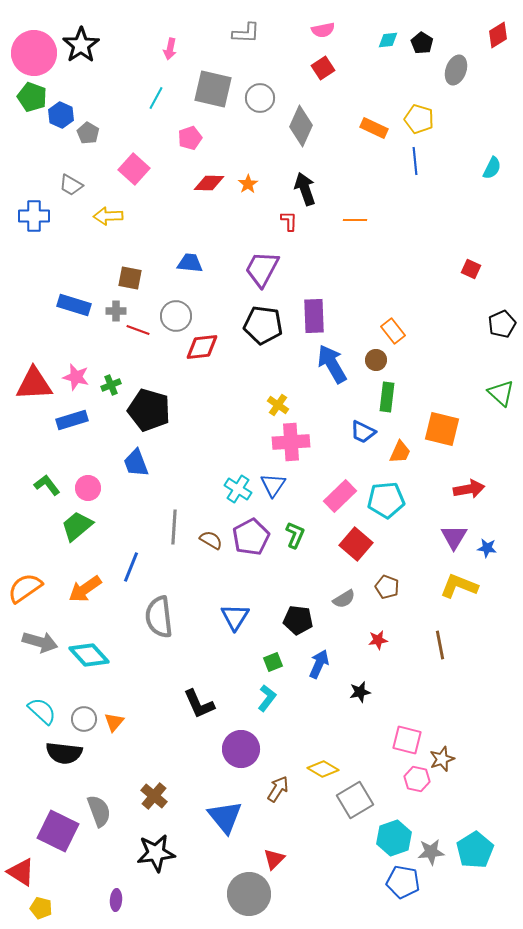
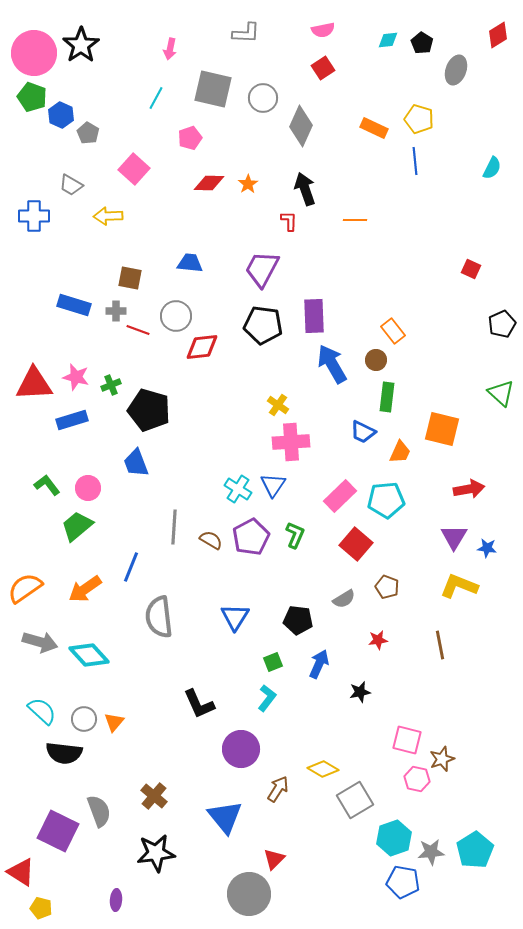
gray circle at (260, 98): moved 3 px right
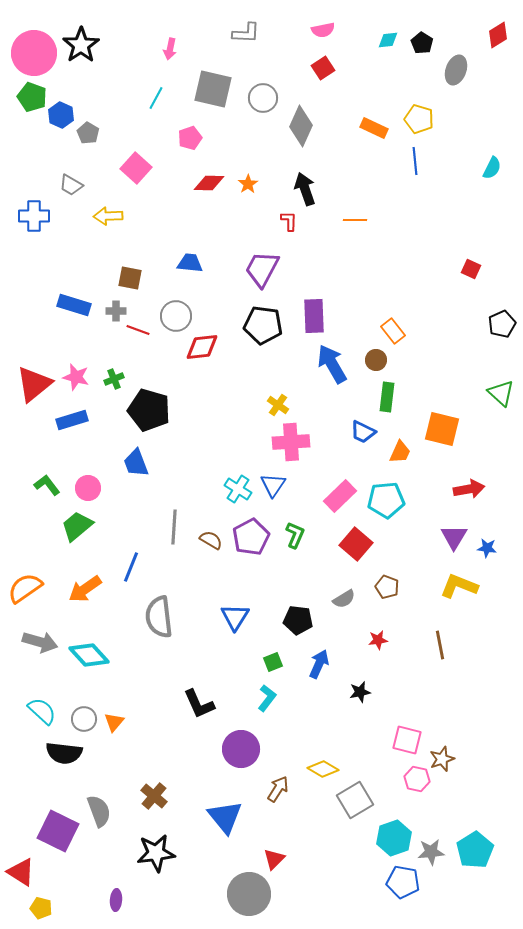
pink square at (134, 169): moved 2 px right, 1 px up
red triangle at (34, 384): rotated 36 degrees counterclockwise
green cross at (111, 385): moved 3 px right, 6 px up
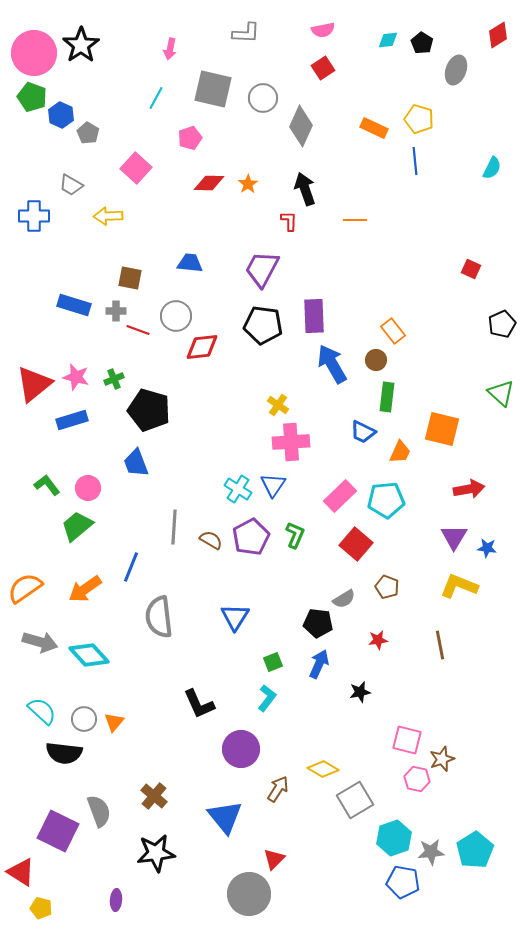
black pentagon at (298, 620): moved 20 px right, 3 px down
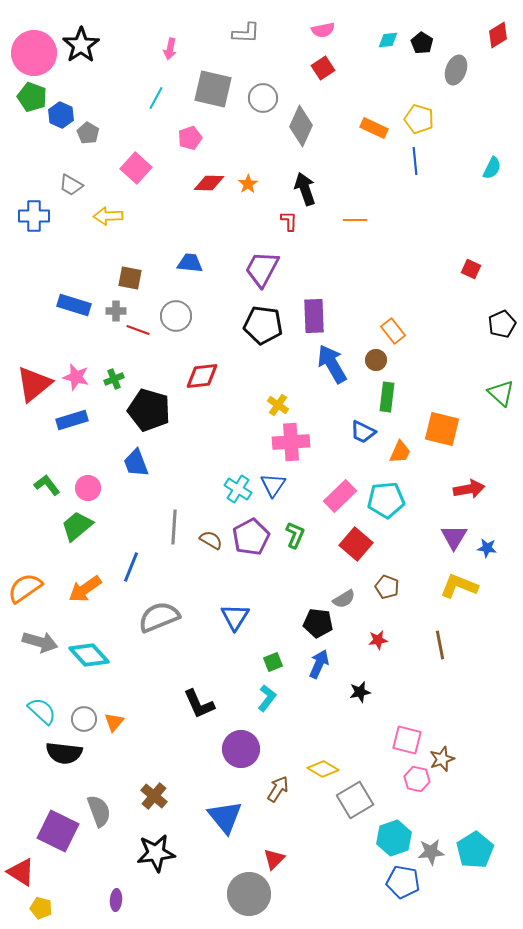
red diamond at (202, 347): moved 29 px down
gray semicircle at (159, 617): rotated 75 degrees clockwise
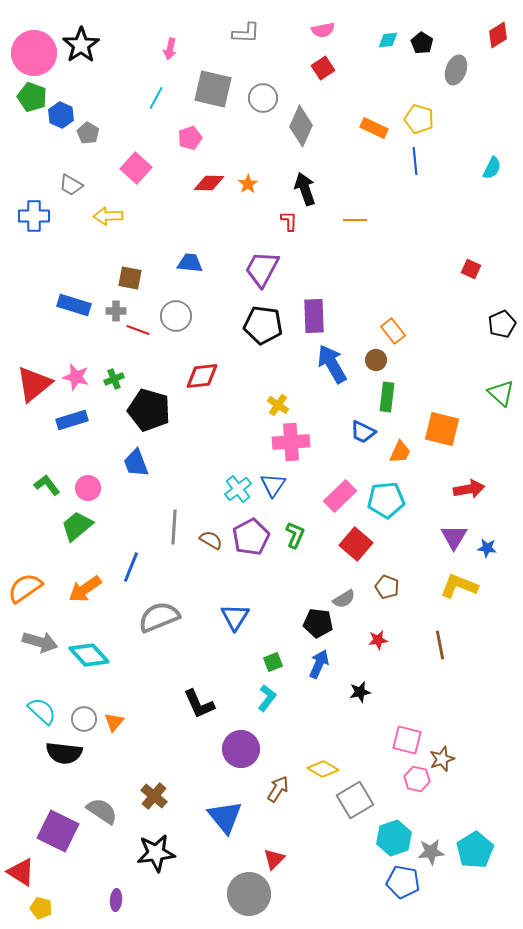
cyan cross at (238, 489): rotated 20 degrees clockwise
gray semicircle at (99, 811): moved 3 px right; rotated 36 degrees counterclockwise
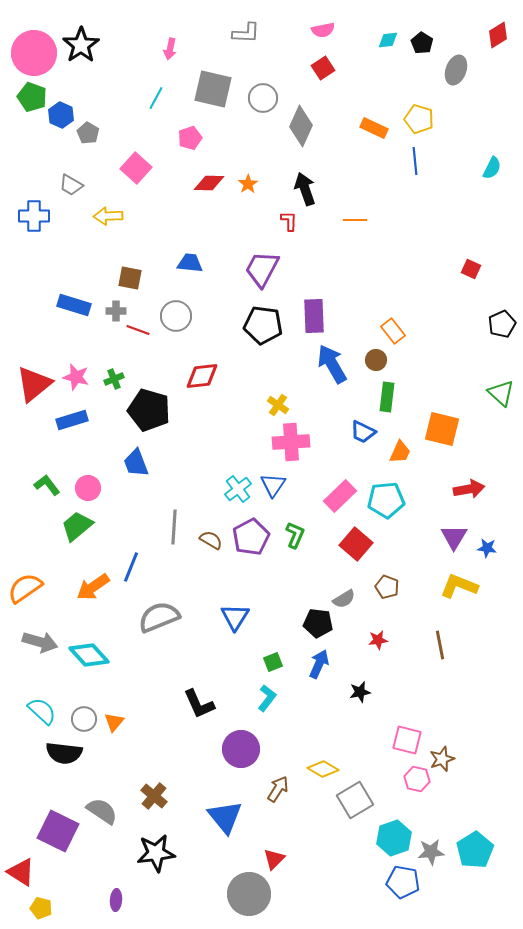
orange arrow at (85, 589): moved 8 px right, 2 px up
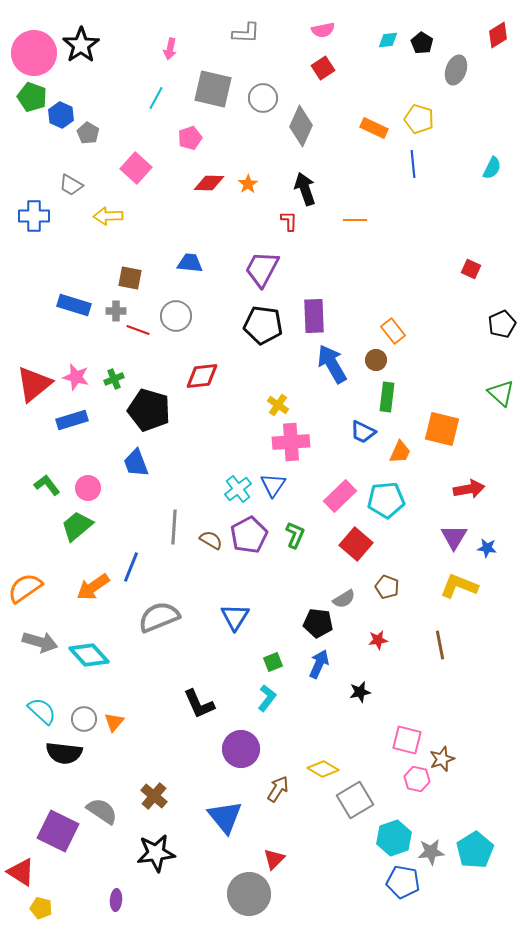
blue line at (415, 161): moved 2 px left, 3 px down
purple pentagon at (251, 537): moved 2 px left, 2 px up
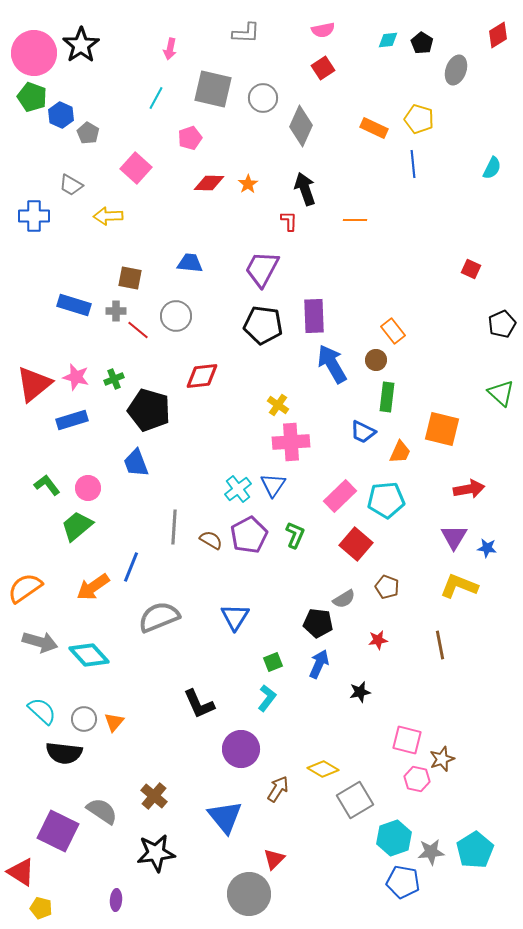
red line at (138, 330): rotated 20 degrees clockwise
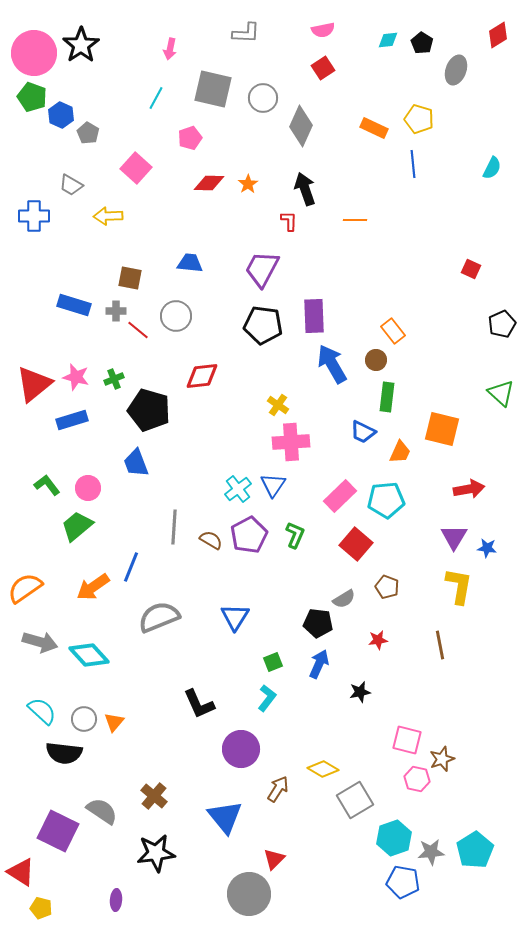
yellow L-shape at (459, 586): rotated 78 degrees clockwise
